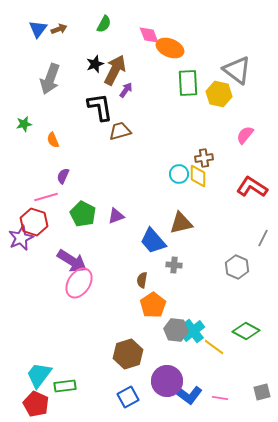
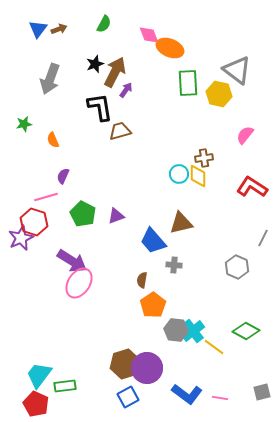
brown arrow at (115, 70): moved 2 px down
brown hexagon at (128, 354): moved 3 px left, 10 px down
purple circle at (167, 381): moved 20 px left, 13 px up
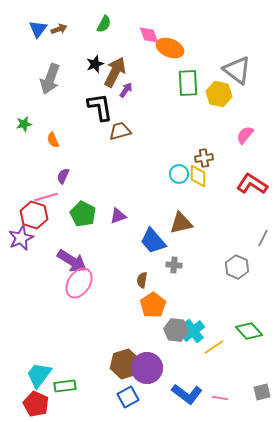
red L-shape at (252, 187): moved 3 px up
purple triangle at (116, 216): moved 2 px right
red hexagon at (34, 222): moved 7 px up
green diamond at (246, 331): moved 3 px right; rotated 20 degrees clockwise
yellow line at (214, 347): rotated 70 degrees counterclockwise
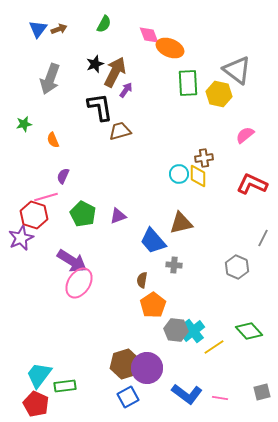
pink semicircle at (245, 135): rotated 12 degrees clockwise
red L-shape at (252, 184): rotated 8 degrees counterclockwise
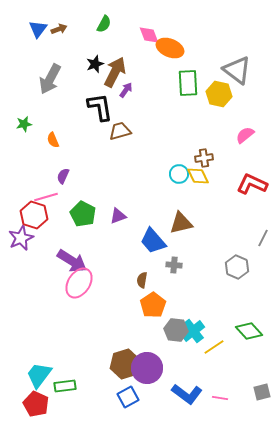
gray arrow at (50, 79): rotated 8 degrees clockwise
yellow diamond at (198, 176): rotated 25 degrees counterclockwise
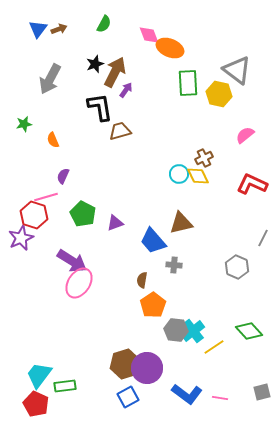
brown cross at (204, 158): rotated 18 degrees counterclockwise
purple triangle at (118, 216): moved 3 px left, 7 px down
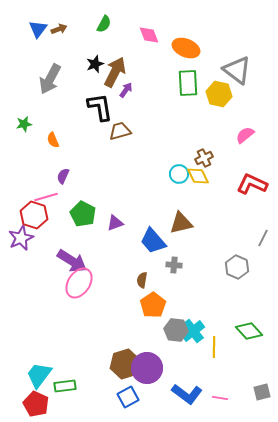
orange ellipse at (170, 48): moved 16 px right
yellow line at (214, 347): rotated 55 degrees counterclockwise
